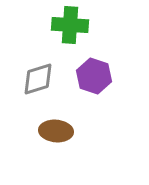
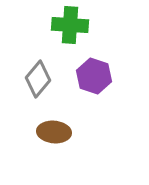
gray diamond: rotated 33 degrees counterclockwise
brown ellipse: moved 2 px left, 1 px down
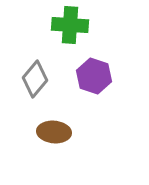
gray diamond: moved 3 px left
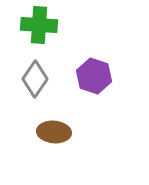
green cross: moved 31 px left
gray diamond: rotated 6 degrees counterclockwise
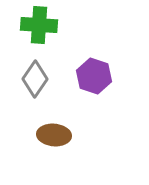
brown ellipse: moved 3 px down
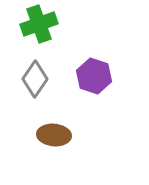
green cross: moved 1 px up; rotated 24 degrees counterclockwise
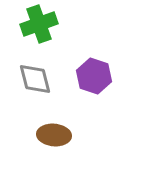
gray diamond: rotated 48 degrees counterclockwise
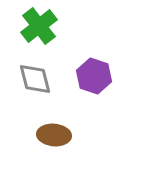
green cross: moved 2 px down; rotated 18 degrees counterclockwise
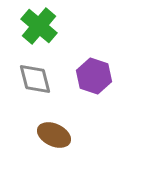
green cross: rotated 12 degrees counterclockwise
brown ellipse: rotated 20 degrees clockwise
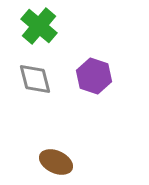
brown ellipse: moved 2 px right, 27 px down
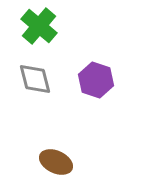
purple hexagon: moved 2 px right, 4 px down
